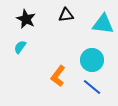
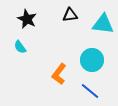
black triangle: moved 4 px right
black star: moved 1 px right
cyan semicircle: rotated 72 degrees counterclockwise
orange L-shape: moved 1 px right, 2 px up
blue line: moved 2 px left, 4 px down
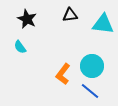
cyan circle: moved 6 px down
orange L-shape: moved 4 px right
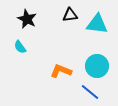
cyan triangle: moved 6 px left
cyan circle: moved 5 px right
orange L-shape: moved 2 px left, 3 px up; rotated 75 degrees clockwise
blue line: moved 1 px down
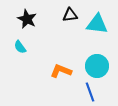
blue line: rotated 30 degrees clockwise
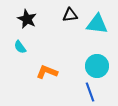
orange L-shape: moved 14 px left, 1 px down
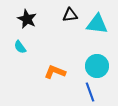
orange L-shape: moved 8 px right
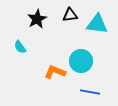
black star: moved 10 px right; rotated 18 degrees clockwise
cyan circle: moved 16 px left, 5 px up
blue line: rotated 60 degrees counterclockwise
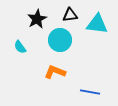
cyan circle: moved 21 px left, 21 px up
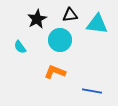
blue line: moved 2 px right, 1 px up
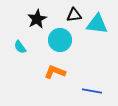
black triangle: moved 4 px right
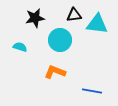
black star: moved 2 px left, 1 px up; rotated 18 degrees clockwise
cyan semicircle: rotated 144 degrees clockwise
